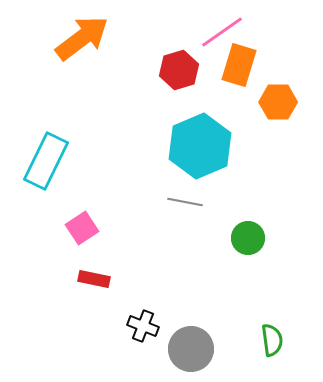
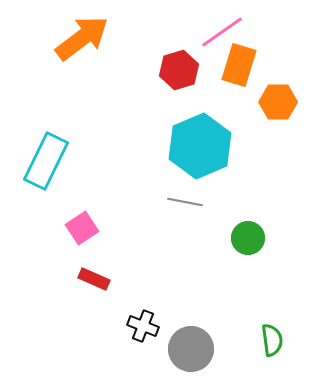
red rectangle: rotated 12 degrees clockwise
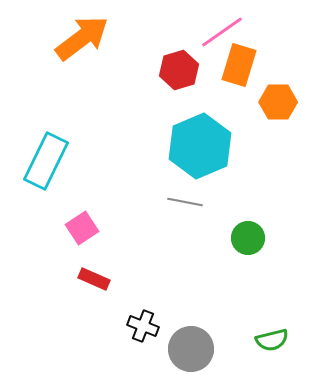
green semicircle: rotated 84 degrees clockwise
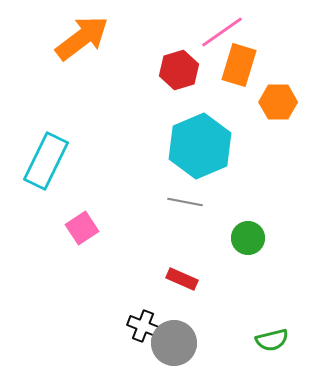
red rectangle: moved 88 px right
gray circle: moved 17 px left, 6 px up
